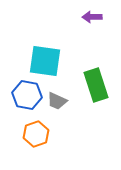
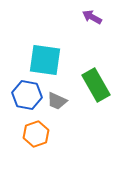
purple arrow: rotated 30 degrees clockwise
cyan square: moved 1 px up
green rectangle: rotated 12 degrees counterclockwise
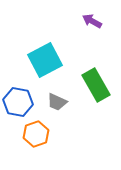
purple arrow: moved 4 px down
cyan square: rotated 36 degrees counterclockwise
blue hexagon: moved 9 px left, 7 px down
gray trapezoid: moved 1 px down
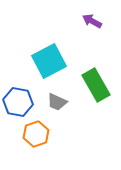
cyan square: moved 4 px right, 1 px down
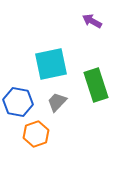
cyan square: moved 2 px right, 3 px down; rotated 16 degrees clockwise
green rectangle: rotated 12 degrees clockwise
gray trapezoid: rotated 110 degrees clockwise
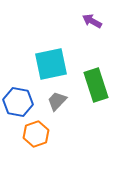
gray trapezoid: moved 1 px up
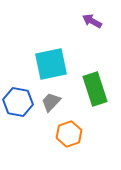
green rectangle: moved 1 px left, 4 px down
gray trapezoid: moved 6 px left, 1 px down
orange hexagon: moved 33 px right
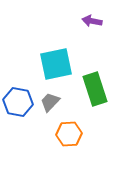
purple arrow: rotated 18 degrees counterclockwise
cyan square: moved 5 px right
gray trapezoid: moved 1 px left
orange hexagon: rotated 15 degrees clockwise
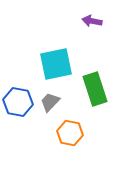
orange hexagon: moved 1 px right, 1 px up; rotated 15 degrees clockwise
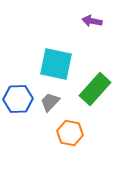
cyan square: rotated 24 degrees clockwise
green rectangle: rotated 60 degrees clockwise
blue hexagon: moved 3 px up; rotated 12 degrees counterclockwise
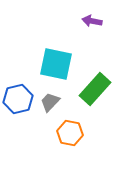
blue hexagon: rotated 12 degrees counterclockwise
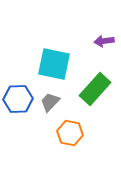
purple arrow: moved 12 px right, 20 px down; rotated 18 degrees counterclockwise
cyan square: moved 2 px left
blue hexagon: rotated 12 degrees clockwise
